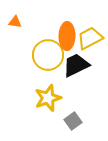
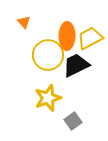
orange triangle: moved 9 px right; rotated 40 degrees clockwise
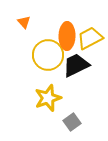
gray square: moved 1 px left, 1 px down
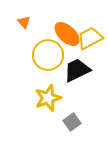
orange ellipse: moved 2 px up; rotated 48 degrees counterclockwise
black trapezoid: moved 1 px right, 5 px down
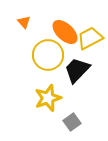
orange ellipse: moved 2 px left, 2 px up
black trapezoid: rotated 20 degrees counterclockwise
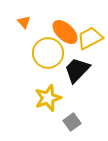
yellow circle: moved 2 px up
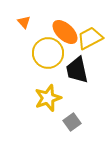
black trapezoid: rotated 56 degrees counterclockwise
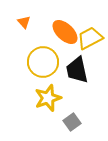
yellow circle: moved 5 px left, 9 px down
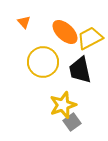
black trapezoid: moved 3 px right
yellow star: moved 15 px right, 7 px down
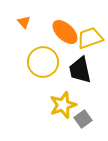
yellow trapezoid: rotated 8 degrees clockwise
gray square: moved 11 px right, 3 px up
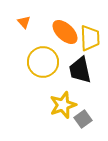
yellow trapezoid: rotated 108 degrees clockwise
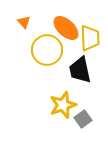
orange ellipse: moved 1 px right, 4 px up
yellow circle: moved 4 px right, 12 px up
